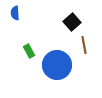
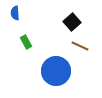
brown line: moved 4 px left, 1 px down; rotated 54 degrees counterclockwise
green rectangle: moved 3 px left, 9 px up
blue circle: moved 1 px left, 6 px down
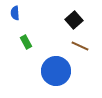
black square: moved 2 px right, 2 px up
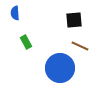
black square: rotated 36 degrees clockwise
blue circle: moved 4 px right, 3 px up
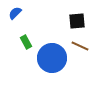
blue semicircle: rotated 48 degrees clockwise
black square: moved 3 px right, 1 px down
blue circle: moved 8 px left, 10 px up
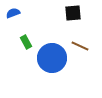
blue semicircle: moved 2 px left; rotated 24 degrees clockwise
black square: moved 4 px left, 8 px up
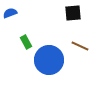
blue semicircle: moved 3 px left
blue circle: moved 3 px left, 2 px down
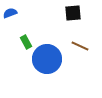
blue circle: moved 2 px left, 1 px up
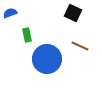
black square: rotated 30 degrees clockwise
green rectangle: moved 1 px right, 7 px up; rotated 16 degrees clockwise
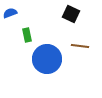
black square: moved 2 px left, 1 px down
brown line: rotated 18 degrees counterclockwise
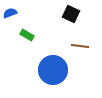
green rectangle: rotated 48 degrees counterclockwise
blue circle: moved 6 px right, 11 px down
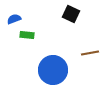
blue semicircle: moved 4 px right, 6 px down
green rectangle: rotated 24 degrees counterclockwise
brown line: moved 10 px right, 7 px down; rotated 18 degrees counterclockwise
